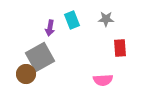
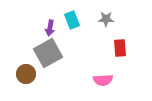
gray square: moved 8 px right, 4 px up
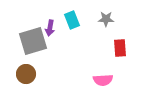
gray square: moved 15 px left, 12 px up; rotated 12 degrees clockwise
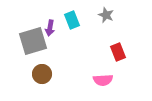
gray star: moved 4 px up; rotated 21 degrees clockwise
red rectangle: moved 2 px left, 4 px down; rotated 18 degrees counterclockwise
brown circle: moved 16 px right
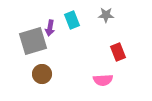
gray star: rotated 21 degrees counterclockwise
